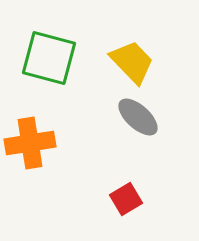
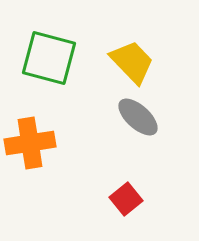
red square: rotated 8 degrees counterclockwise
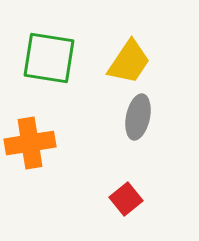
green square: rotated 6 degrees counterclockwise
yellow trapezoid: moved 3 px left; rotated 78 degrees clockwise
gray ellipse: rotated 60 degrees clockwise
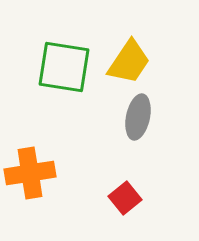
green square: moved 15 px right, 9 px down
orange cross: moved 30 px down
red square: moved 1 px left, 1 px up
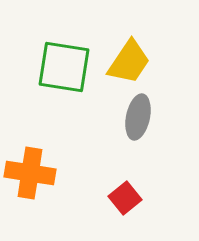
orange cross: rotated 18 degrees clockwise
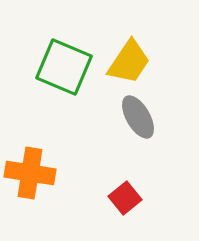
green square: rotated 14 degrees clockwise
gray ellipse: rotated 42 degrees counterclockwise
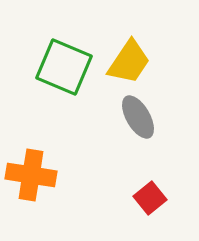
orange cross: moved 1 px right, 2 px down
red square: moved 25 px right
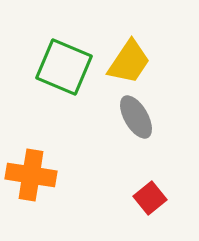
gray ellipse: moved 2 px left
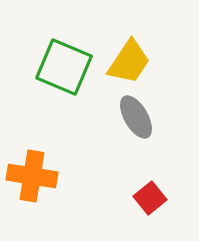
orange cross: moved 1 px right, 1 px down
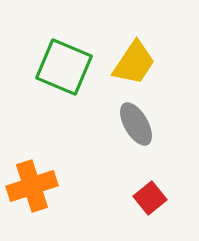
yellow trapezoid: moved 5 px right, 1 px down
gray ellipse: moved 7 px down
orange cross: moved 10 px down; rotated 27 degrees counterclockwise
